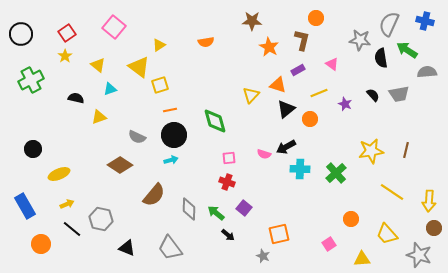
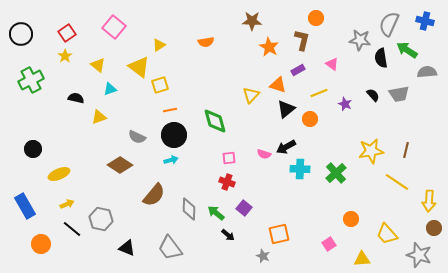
yellow line at (392, 192): moved 5 px right, 10 px up
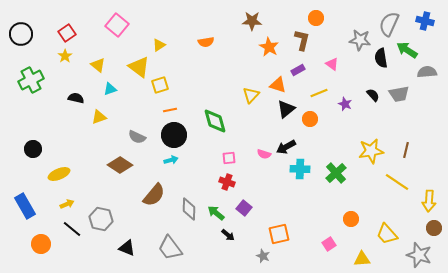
pink square at (114, 27): moved 3 px right, 2 px up
